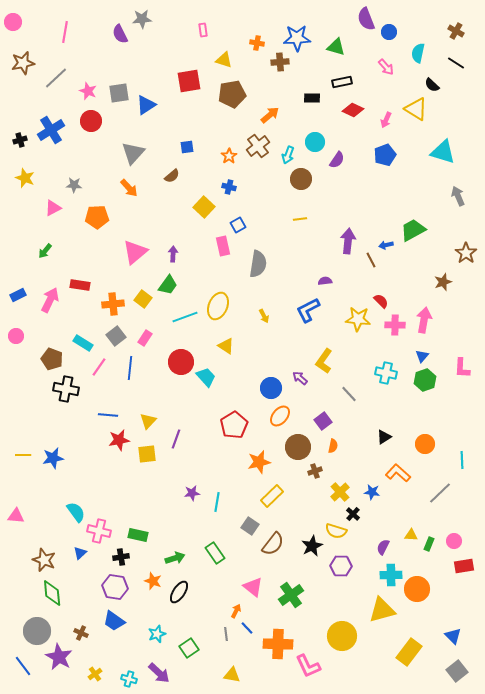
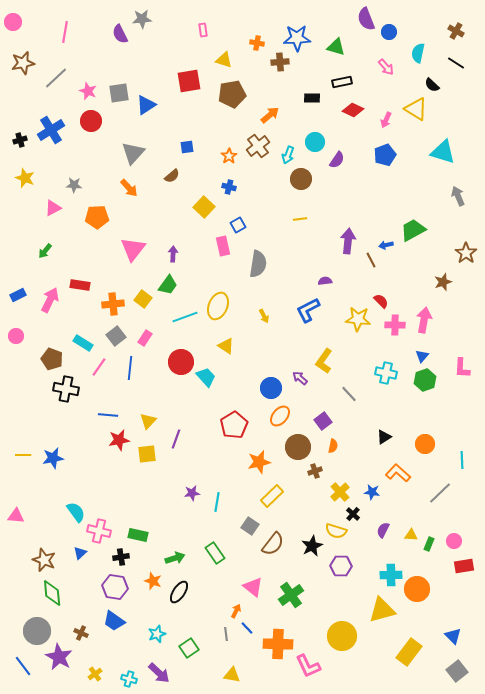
pink triangle at (135, 252): moved 2 px left, 3 px up; rotated 12 degrees counterclockwise
purple semicircle at (383, 547): moved 17 px up
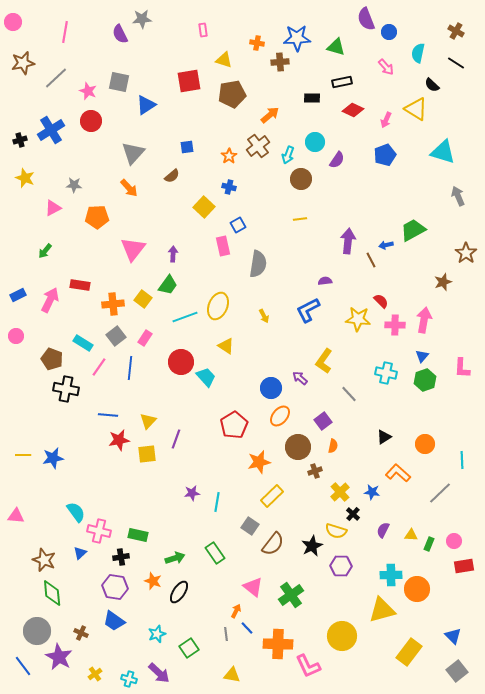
gray square at (119, 93): moved 11 px up; rotated 20 degrees clockwise
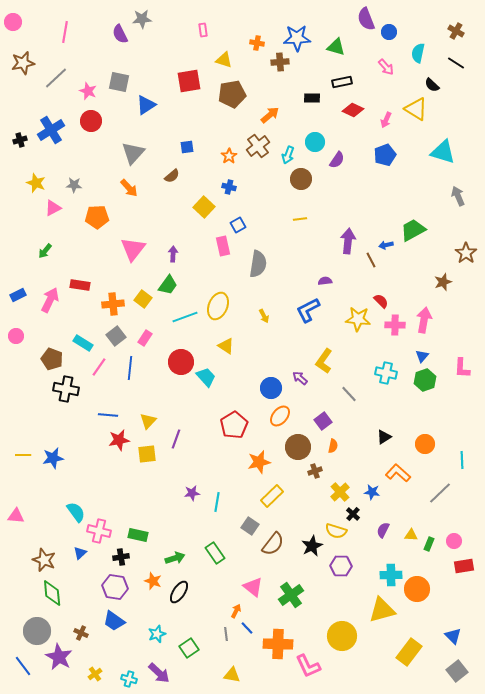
yellow star at (25, 178): moved 11 px right, 5 px down
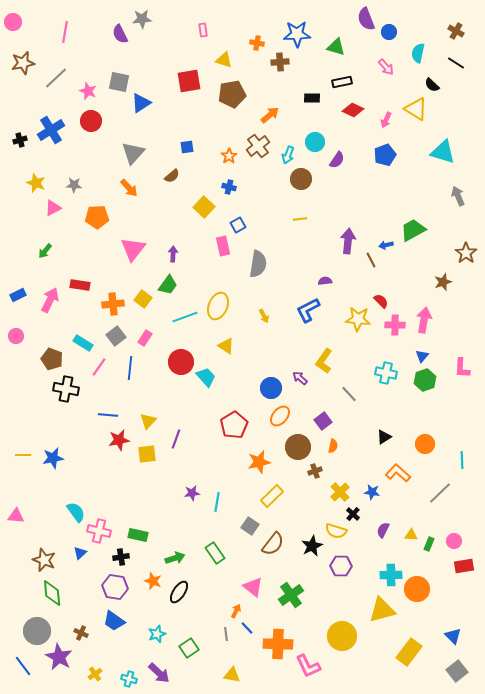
blue star at (297, 38): moved 4 px up
blue triangle at (146, 105): moved 5 px left, 2 px up
